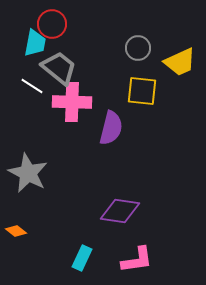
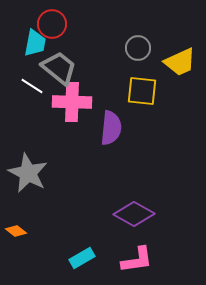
purple semicircle: rotated 8 degrees counterclockwise
purple diamond: moved 14 px right, 3 px down; rotated 21 degrees clockwise
cyan rectangle: rotated 35 degrees clockwise
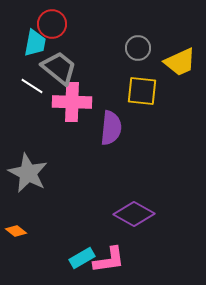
pink L-shape: moved 28 px left
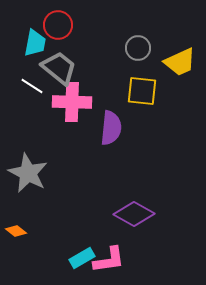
red circle: moved 6 px right, 1 px down
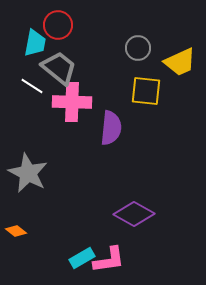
yellow square: moved 4 px right
